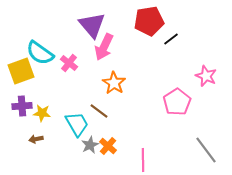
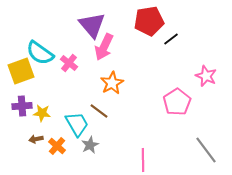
orange star: moved 2 px left; rotated 10 degrees clockwise
orange cross: moved 51 px left
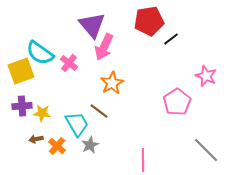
gray line: rotated 8 degrees counterclockwise
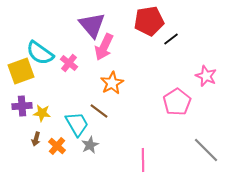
brown arrow: rotated 64 degrees counterclockwise
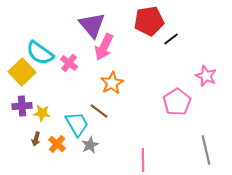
yellow square: moved 1 px right, 1 px down; rotated 24 degrees counterclockwise
orange cross: moved 2 px up
gray line: rotated 32 degrees clockwise
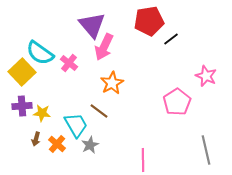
cyan trapezoid: moved 1 px left, 1 px down
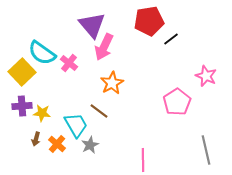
cyan semicircle: moved 2 px right
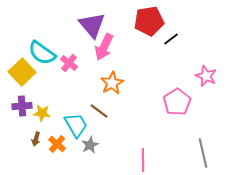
gray line: moved 3 px left, 3 px down
